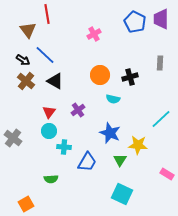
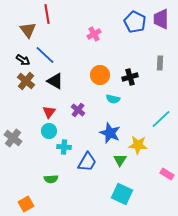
purple cross: rotated 16 degrees counterclockwise
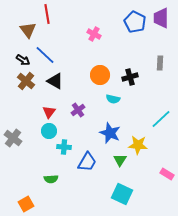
purple trapezoid: moved 1 px up
pink cross: rotated 32 degrees counterclockwise
purple cross: rotated 16 degrees clockwise
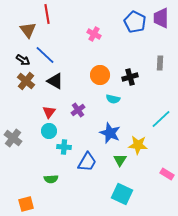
orange square: rotated 14 degrees clockwise
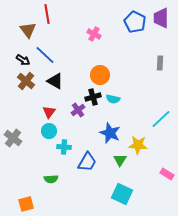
black cross: moved 37 px left, 20 px down
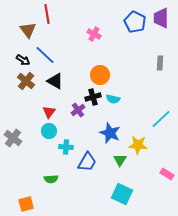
cyan cross: moved 2 px right
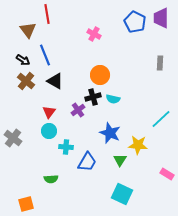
blue line: rotated 25 degrees clockwise
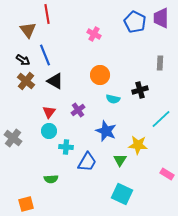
black cross: moved 47 px right, 7 px up
blue star: moved 4 px left, 2 px up
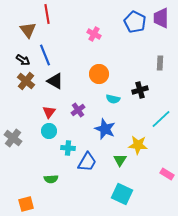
orange circle: moved 1 px left, 1 px up
blue star: moved 1 px left, 2 px up
cyan cross: moved 2 px right, 1 px down
